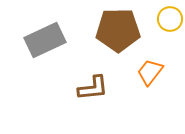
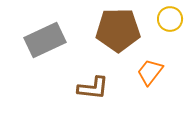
brown L-shape: rotated 12 degrees clockwise
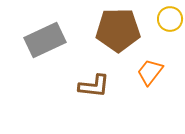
brown L-shape: moved 1 px right, 2 px up
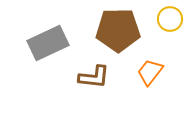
gray rectangle: moved 3 px right, 3 px down
brown L-shape: moved 9 px up
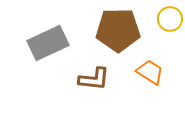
orange trapezoid: rotated 84 degrees clockwise
brown L-shape: moved 2 px down
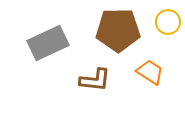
yellow circle: moved 2 px left, 3 px down
brown L-shape: moved 1 px right, 1 px down
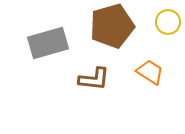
brown pentagon: moved 6 px left, 4 px up; rotated 15 degrees counterclockwise
gray rectangle: rotated 9 degrees clockwise
brown L-shape: moved 1 px left, 1 px up
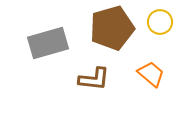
yellow circle: moved 8 px left
brown pentagon: moved 2 px down
orange trapezoid: moved 1 px right, 2 px down; rotated 8 degrees clockwise
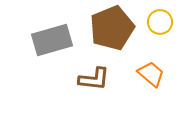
brown pentagon: rotated 6 degrees counterclockwise
gray rectangle: moved 4 px right, 3 px up
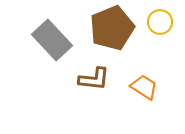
gray rectangle: rotated 63 degrees clockwise
orange trapezoid: moved 7 px left, 13 px down; rotated 8 degrees counterclockwise
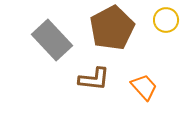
yellow circle: moved 6 px right, 2 px up
brown pentagon: rotated 6 degrees counterclockwise
orange trapezoid: rotated 16 degrees clockwise
